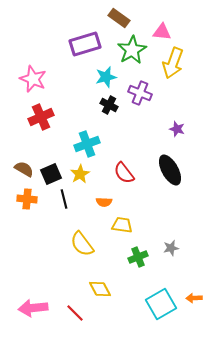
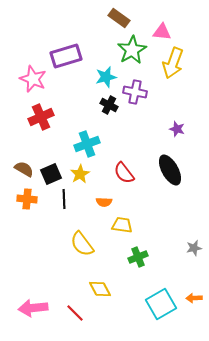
purple rectangle: moved 19 px left, 12 px down
purple cross: moved 5 px left, 1 px up; rotated 10 degrees counterclockwise
black line: rotated 12 degrees clockwise
gray star: moved 23 px right
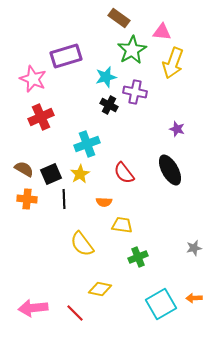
yellow diamond: rotated 50 degrees counterclockwise
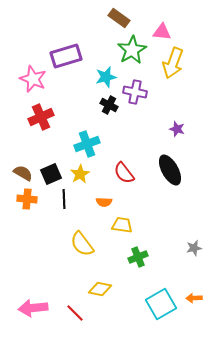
brown semicircle: moved 1 px left, 4 px down
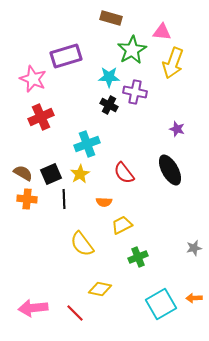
brown rectangle: moved 8 px left; rotated 20 degrees counterclockwise
cyan star: moved 3 px right; rotated 15 degrees clockwise
yellow trapezoid: rotated 35 degrees counterclockwise
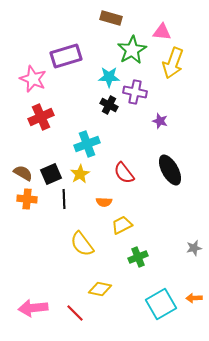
purple star: moved 17 px left, 8 px up
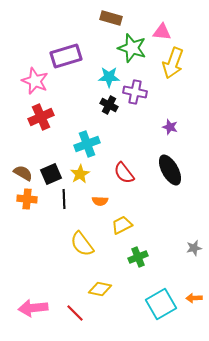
green star: moved 2 px up; rotated 24 degrees counterclockwise
pink star: moved 2 px right, 2 px down
purple star: moved 10 px right, 6 px down
orange semicircle: moved 4 px left, 1 px up
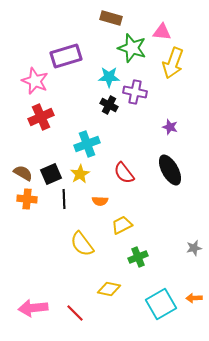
yellow diamond: moved 9 px right
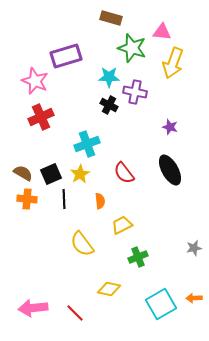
orange semicircle: rotated 98 degrees counterclockwise
